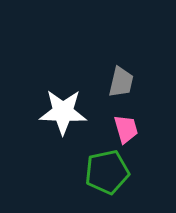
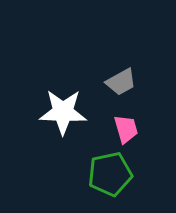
gray trapezoid: rotated 48 degrees clockwise
green pentagon: moved 3 px right, 2 px down
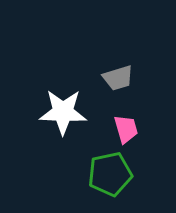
gray trapezoid: moved 3 px left, 4 px up; rotated 12 degrees clockwise
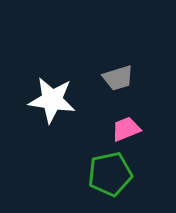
white star: moved 11 px left, 12 px up; rotated 6 degrees clockwise
pink trapezoid: rotated 96 degrees counterclockwise
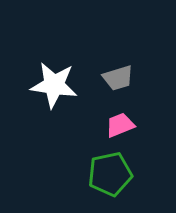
white star: moved 2 px right, 15 px up
pink trapezoid: moved 6 px left, 4 px up
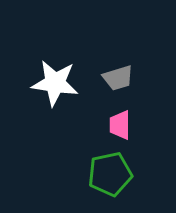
white star: moved 1 px right, 2 px up
pink trapezoid: rotated 68 degrees counterclockwise
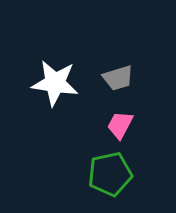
pink trapezoid: rotated 28 degrees clockwise
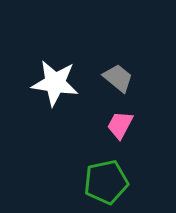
gray trapezoid: rotated 124 degrees counterclockwise
green pentagon: moved 4 px left, 8 px down
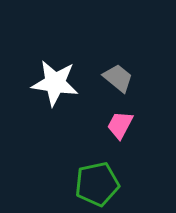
green pentagon: moved 9 px left, 2 px down
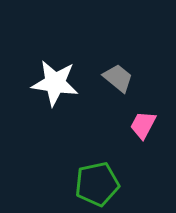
pink trapezoid: moved 23 px right
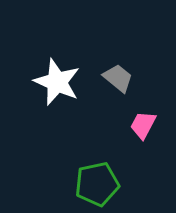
white star: moved 2 px right, 1 px up; rotated 15 degrees clockwise
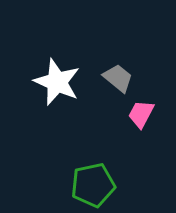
pink trapezoid: moved 2 px left, 11 px up
green pentagon: moved 4 px left, 1 px down
